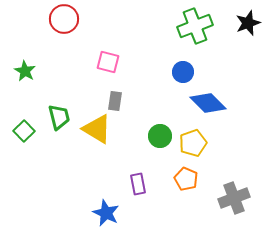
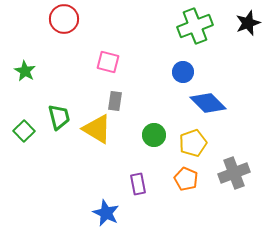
green circle: moved 6 px left, 1 px up
gray cross: moved 25 px up
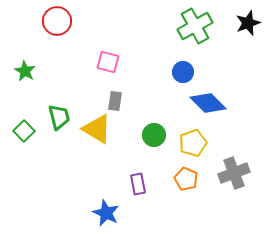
red circle: moved 7 px left, 2 px down
green cross: rotated 8 degrees counterclockwise
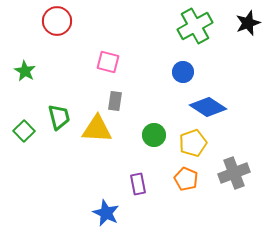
blue diamond: moved 4 px down; rotated 12 degrees counterclockwise
yellow triangle: rotated 28 degrees counterclockwise
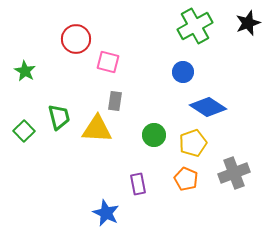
red circle: moved 19 px right, 18 px down
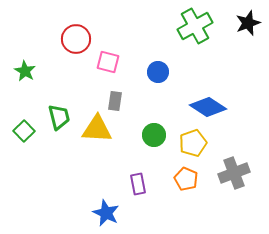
blue circle: moved 25 px left
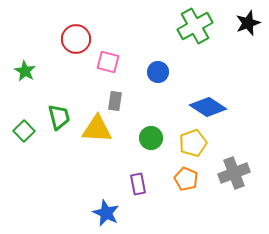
green circle: moved 3 px left, 3 px down
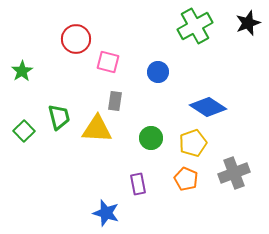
green star: moved 3 px left; rotated 10 degrees clockwise
blue star: rotated 8 degrees counterclockwise
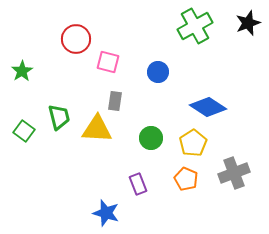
green square: rotated 10 degrees counterclockwise
yellow pentagon: rotated 12 degrees counterclockwise
purple rectangle: rotated 10 degrees counterclockwise
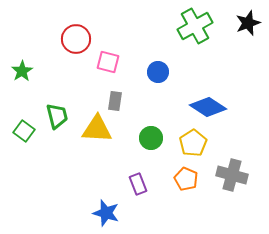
green trapezoid: moved 2 px left, 1 px up
gray cross: moved 2 px left, 2 px down; rotated 36 degrees clockwise
